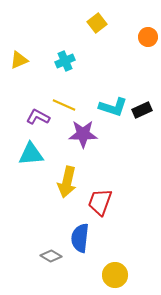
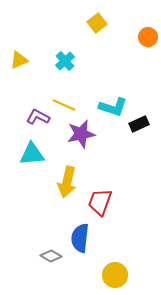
cyan cross: rotated 18 degrees counterclockwise
black rectangle: moved 3 px left, 14 px down
purple star: moved 2 px left; rotated 12 degrees counterclockwise
cyan triangle: moved 1 px right
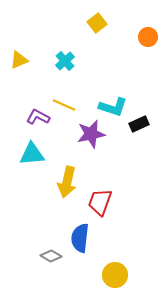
purple star: moved 10 px right
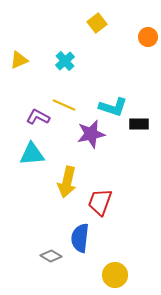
black rectangle: rotated 24 degrees clockwise
